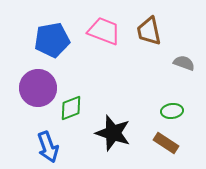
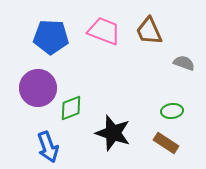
brown trapezoid: rotated 12 degrees counterclockwise
blue pentagon: moved 1 px left, 3 px up; rotated 12 degrees clockwise
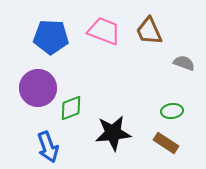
black star: rotated 24 degrees counterclockwise
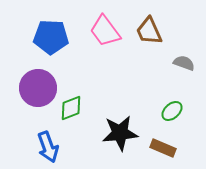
pink trapezoid: moved 1 px right; rotated 148 degrees counterclockwise
green ellipse: rotated 35 degrees counterclockwise
black star: moved 7 px right
brown rectangle: moved 3 px left, 5 px down; rotated 10 degrees counterclockwise
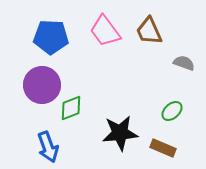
purple circle: moved 4 px right, 3 px up
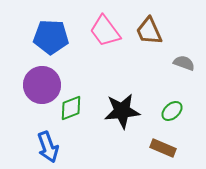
black star: moved 2 px right, 22 px up
